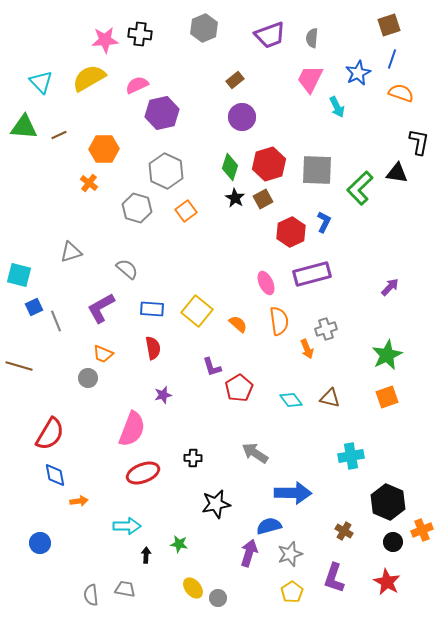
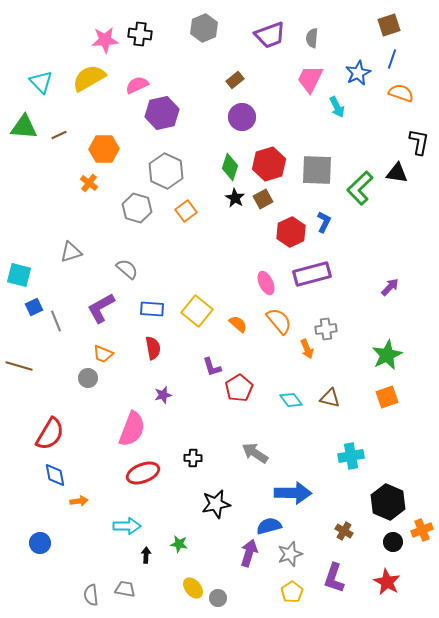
orange semicircle at (279, 321): rotated 32 degrees counterclockwise
gray cross at (326, 329): rotated 10 degrees clockwise
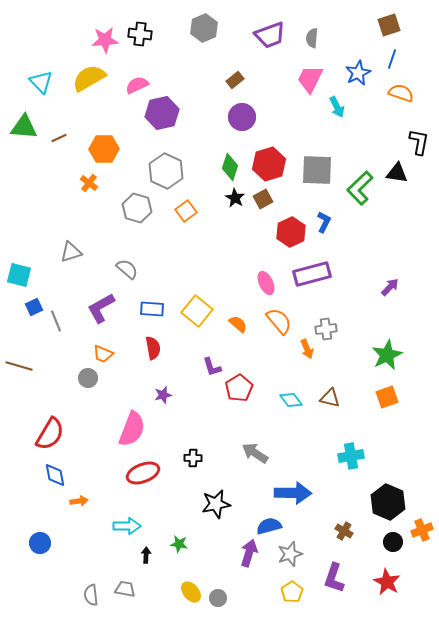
brown line at (59, 135): moved 3 px down
yellow ellipse at (193, 588): moved 2 px left, 4 px down
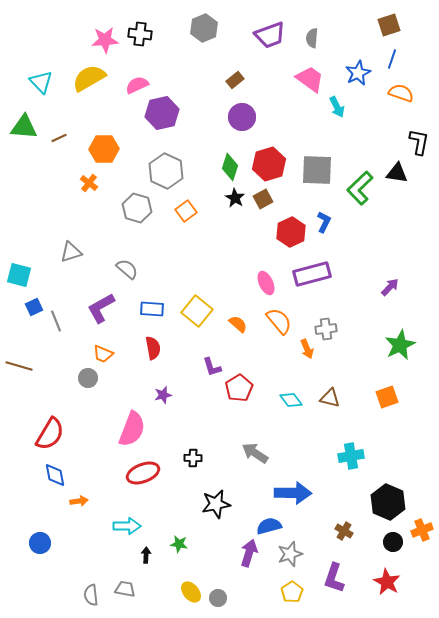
pink trapezoid at (310, 79): rotated 100 degrees clockwise
green star at (387, 355): moved 13 px right, 10 px up
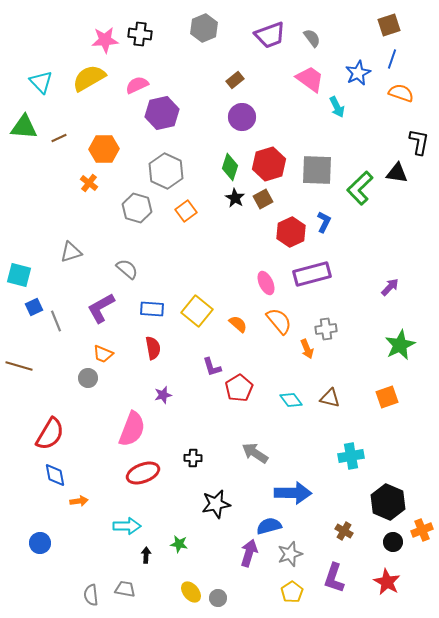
gray semicircle at (312, 38): rotated 138 degrees clockwise
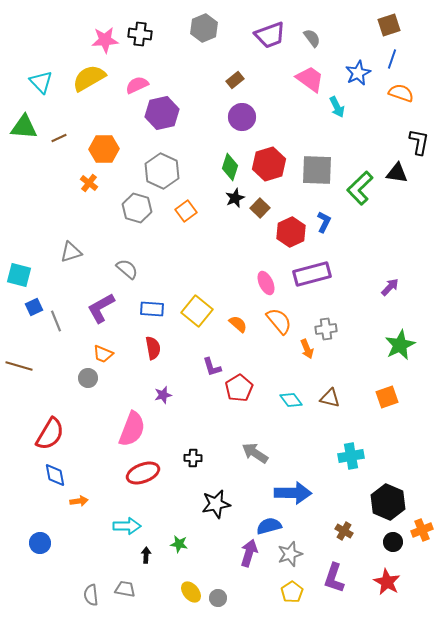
gray hexagon at (166, 171): moved 4 px left
black star at (235, 198): rotated 18 degrees clockwise
brown square at (263, 199): moved 3 px left, 9 px down; rotated 18 degrees counterclockwise
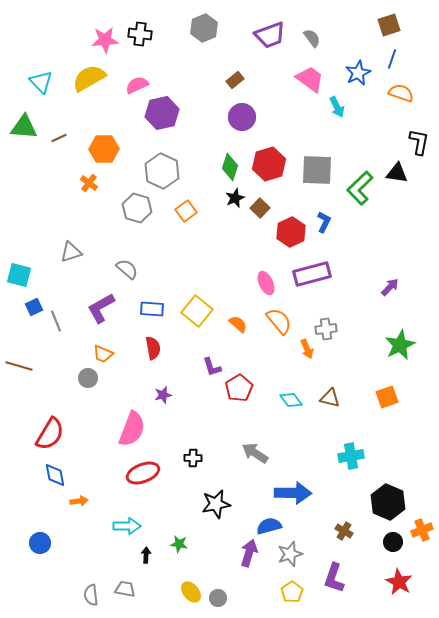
red star at (387, 582): moved 12 px right
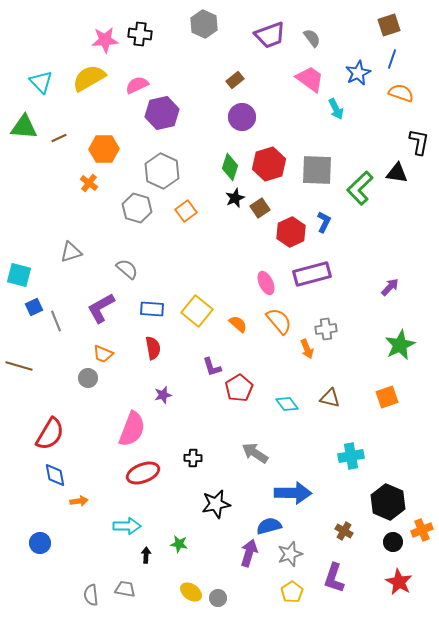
gray hexagon at (204, 28): moved 4 px up; rotated 12 degrees counterclockwise
cyan arrow at (337, 107): moved 1 px left, 2 px down
brown square at (260, 208): rotated 12 degrees clockwise
cyan diamond at (291, 400): moved 4 px left, 4 px down
yellow ellipse at (191, 592): rotated 15 degrees counterclockwise
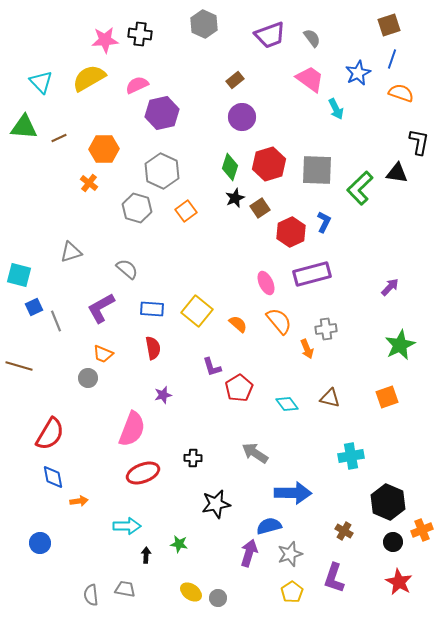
blue diamond at (55, 475): moved 2 px left, 2 px down
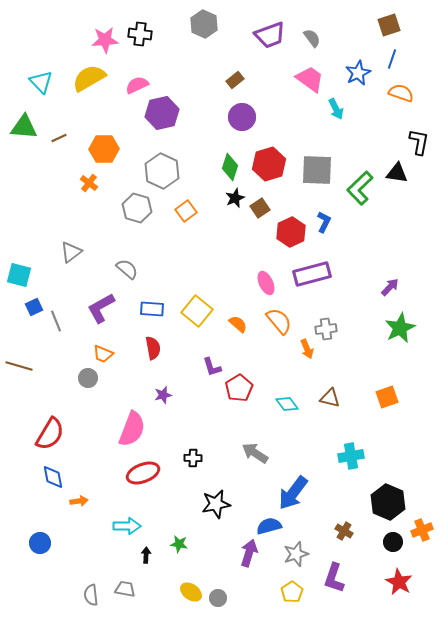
gray triangle at (71, 252): rotated 20 degrees counterclockwise
green star at (400, 345): moved 17 px up
blue arrow at (293, 493): rotated 126 degrees clockwise
gray star at (290, 554): moved 6 px right
